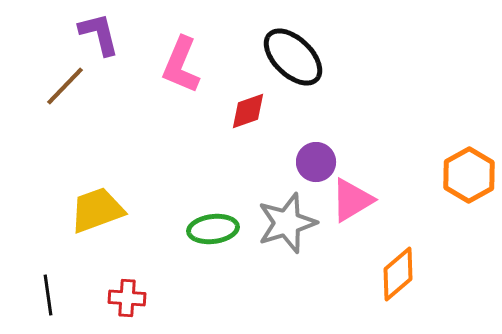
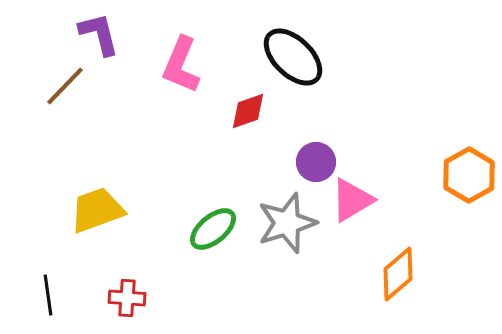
green ellipse: rotated 33 degrees counterclockwise
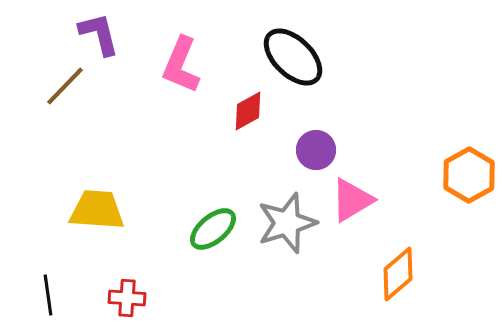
red diamond: rotated 9 degrees counterclockwise
purple circle: moved 12 px up
yellow trapezoid: rotated 24 degrees clockwise
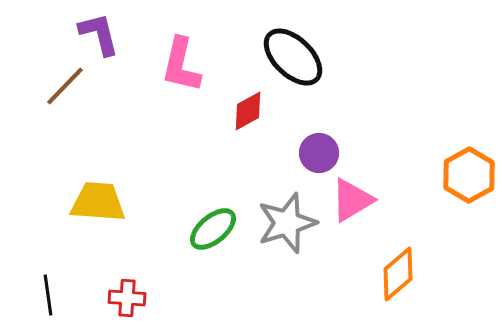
pink L-shape: rotated 10 degrees counterclockwise
purple circle: moved 3 px right, 3 px down
yellow trapezoid: moved 1 px right, 8 px up
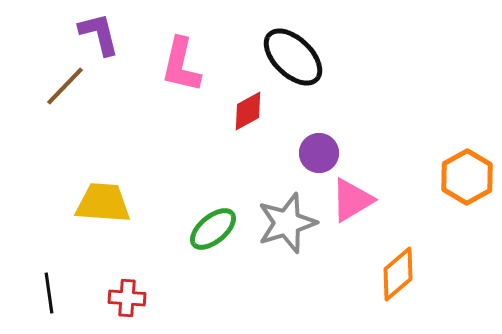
orange hexagon: moved 2 px left, 2 px down
yellow trapezoid: moved 5 px right, 1 px down
black line: moved 1 px right, 2 px up
